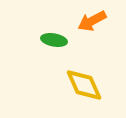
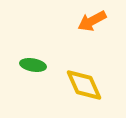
green ellipse: moved 21 px left, 25 px down
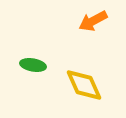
orange arrow: moved 1 px right
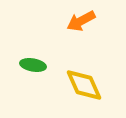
orange arrow: moved 12 px left
